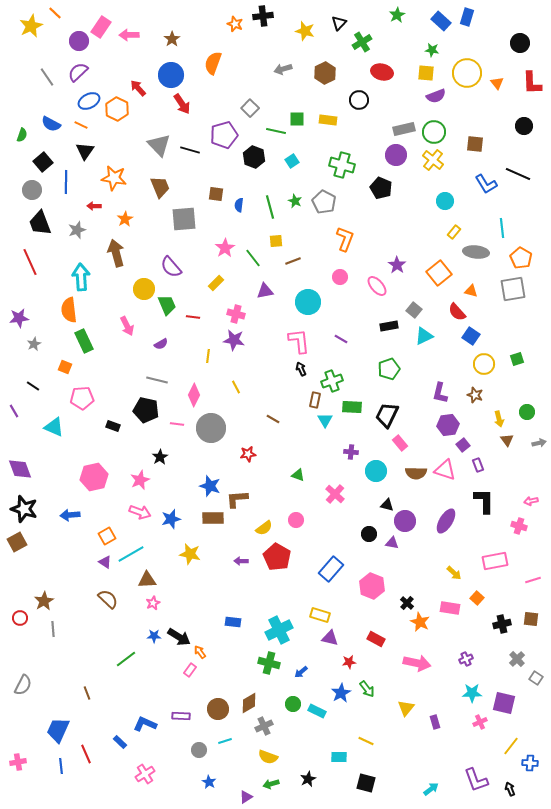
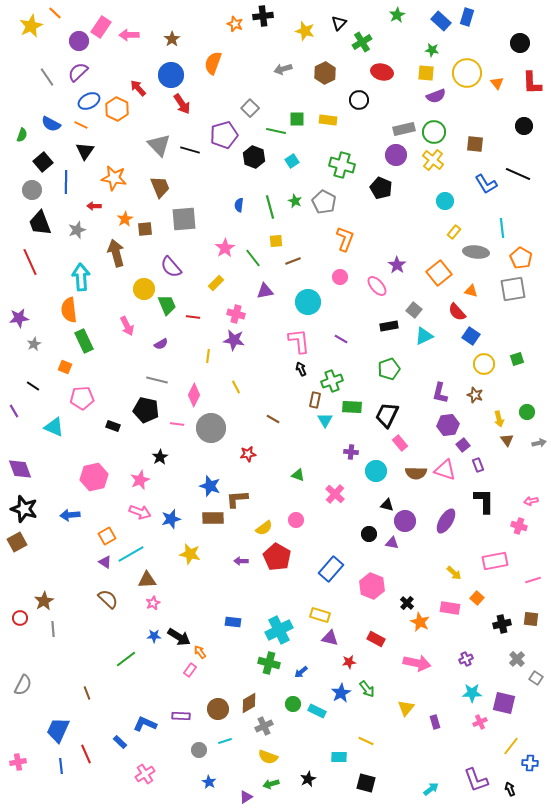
brown square at (216, 194): moved 71 px left, 35 px down; rotated 14 degrees counterclockwise
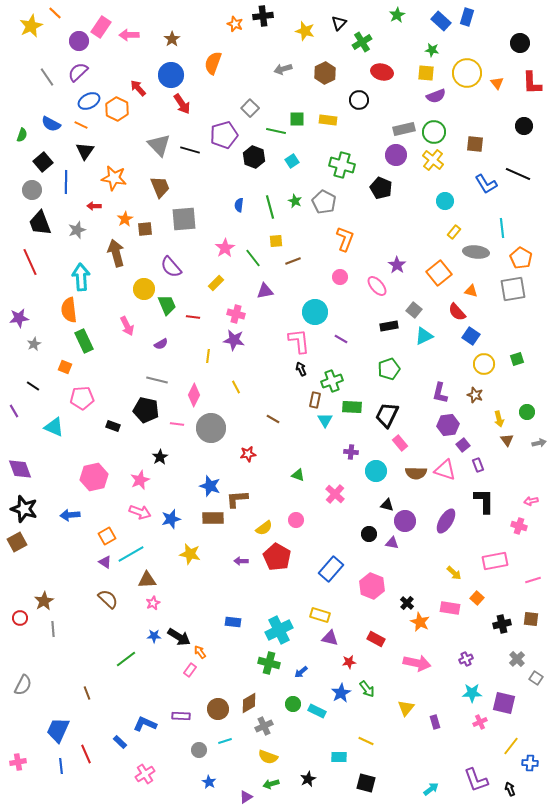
cyan circle at (308, 302): moved 7 px right, 10 px down
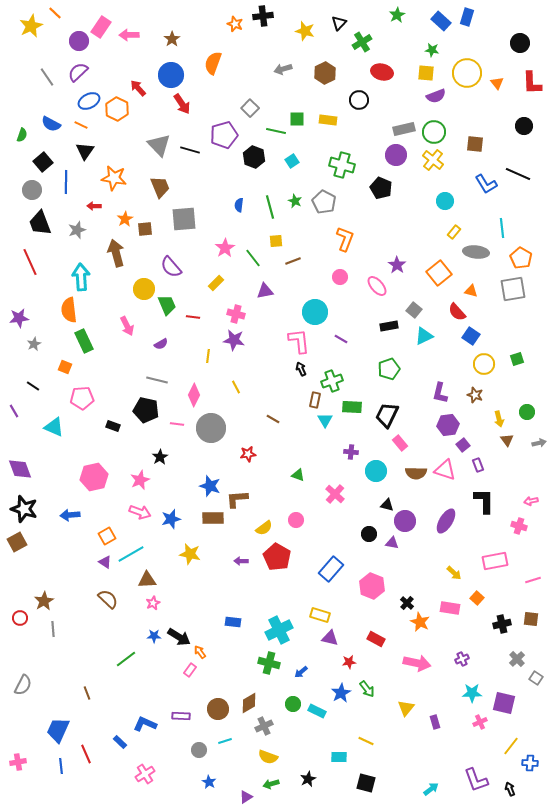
purple cross at (466, 659): moved 4 px left
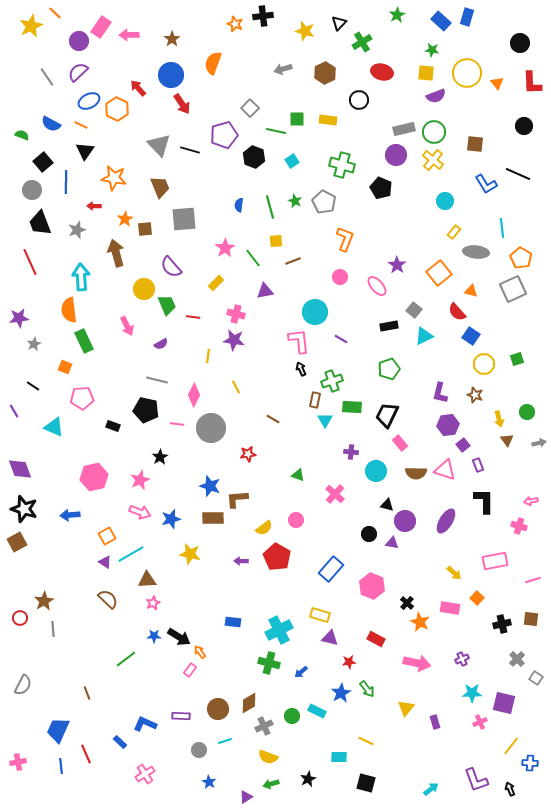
green semicircle at (22, 135): rotated 88 degrees counterclockwise
gray square at (513, 289): rotated 16 degrees counterclockwise
green circle at (293, 704): moved 1 px left, 12 px down
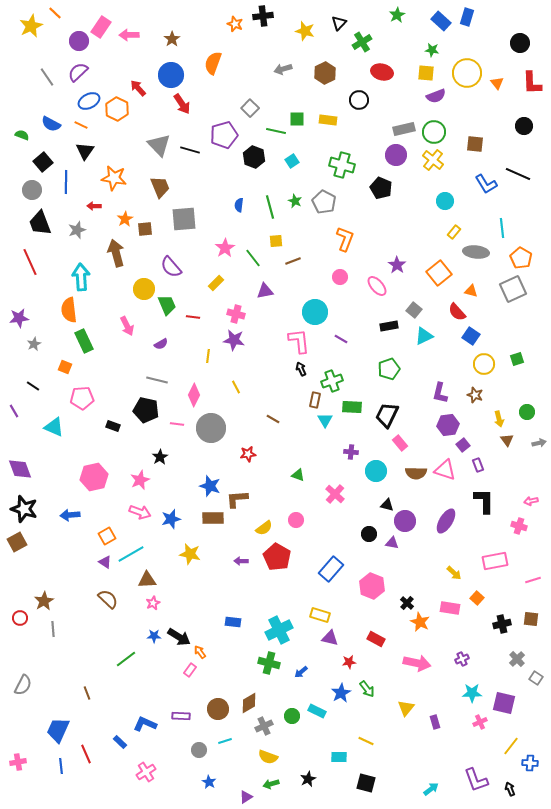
pink cross at (145, 774): moved 1 px right, 2 px up
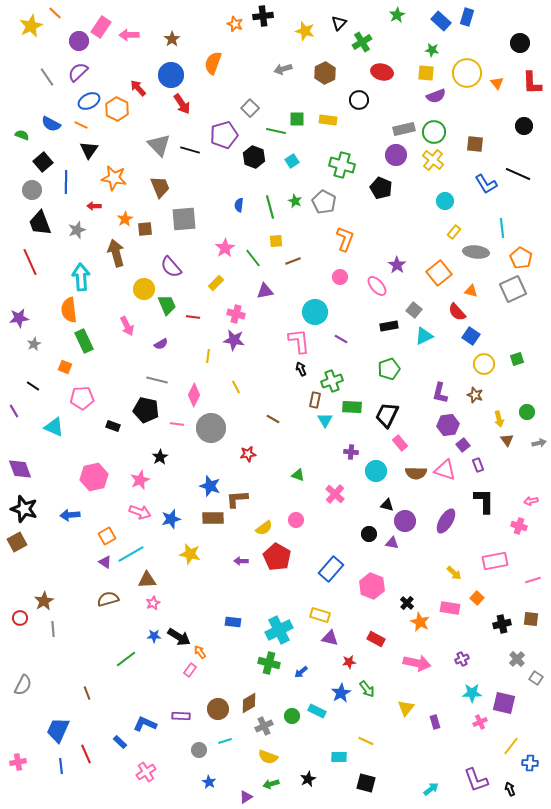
black triangle at (85, 151): moved 4 px right, 1 px up
brown semicircle at (108, 599): rotated 60 degrees counterclockwise
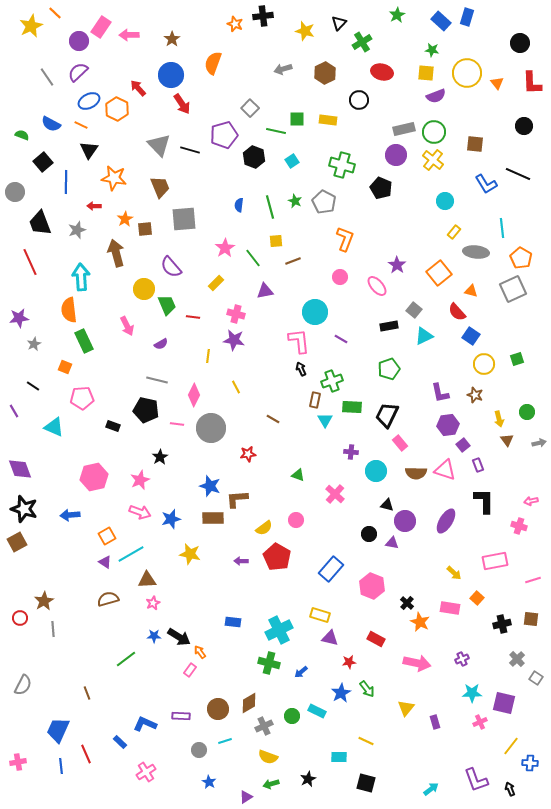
gray circle at (32, 190): moved 17 px left, 2 px down
purple L-shape at (440, 393): rotated 25 degrees counterclockwise
